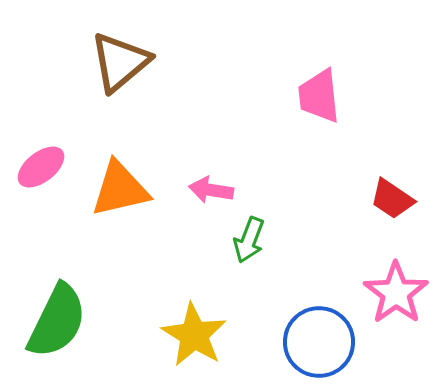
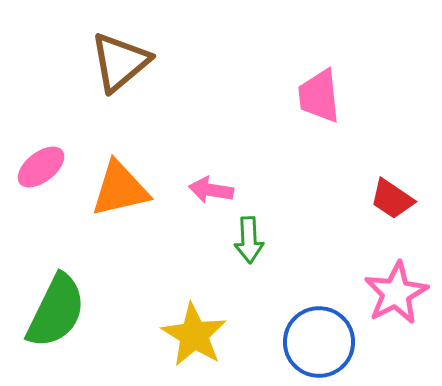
green arrow: rotated 24 degrees counterclockwise
pink star: rotated 8 degrees clockwise
green semicircle: moved 1 px left, 10 px up
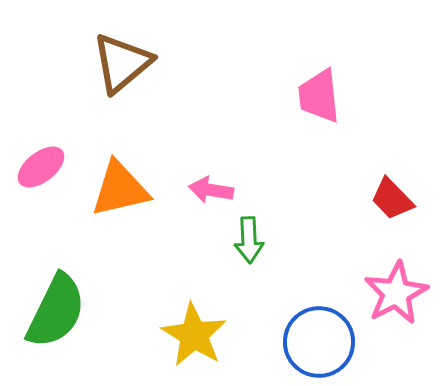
brown triangle: moved 2 px right, 1 px down
red trapezoid: rotated 12 degrees clockwise
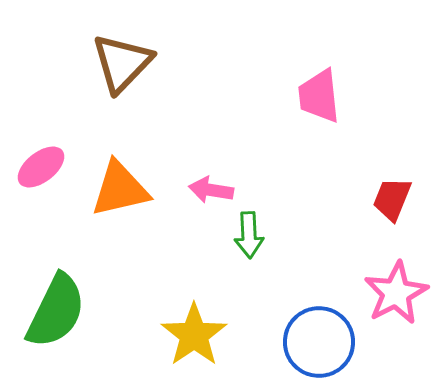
brown triangle: rotated 6 degrees counterclockwise
red trapezoid: rotated 66 degrees clockwise
green arrow: moved 5 px up
yellow star: rotated 6 degrees clockwise
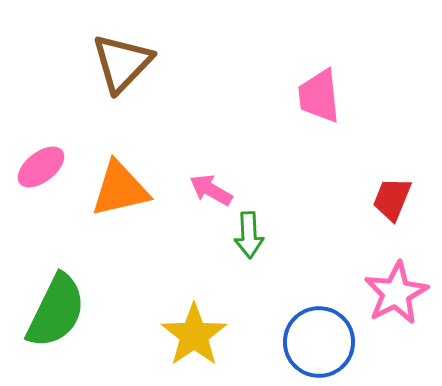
pink arrow: rotated 21 degrees clockwise
